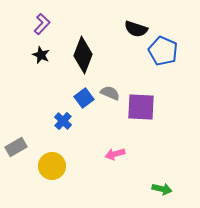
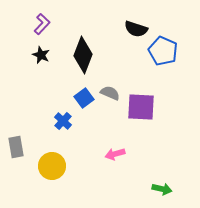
gray rectangle: rotated 70 degrees counterclockwise
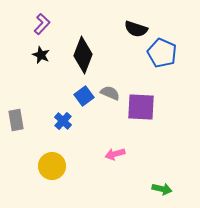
blue pentagon: moved 1 px left, 2 px down
blue square: moved 2 px up
gray rectangle: moved 27 px up
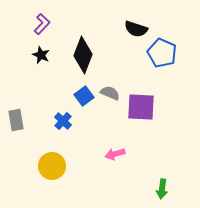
green arrow: rotated 84 degrees clockwise
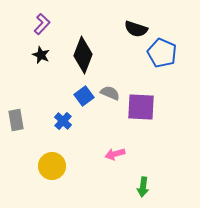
green arrow: moved 19 px left, 2 px up
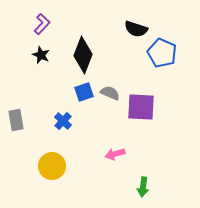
blue square: moved 4 px up; rotated 18 degrees clockwise
